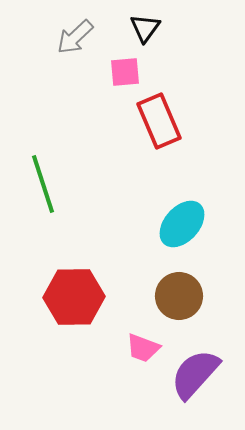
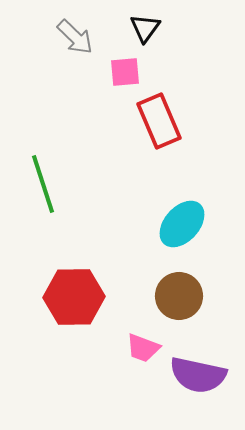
gray arrow: rotated 93 degrees counterclockwise
purple semicircle: moved 3 px right, 1 px down; rotated 120 degrees counterclockwise
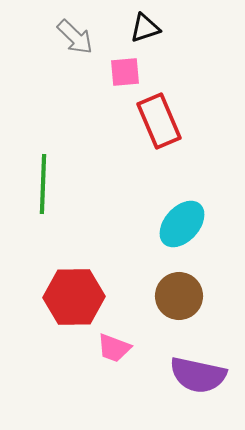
black triangle: rotated 36 degrees clockwise
green line: rotated 20 degrees clockwise
pink trapezoid: moved 29 px left
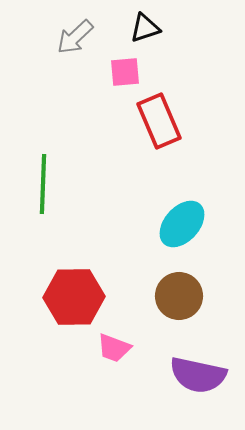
gray arrow: rotated 93 degrees clockwise
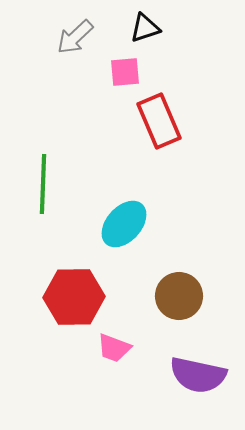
cyan ellipse: moved 58 px left
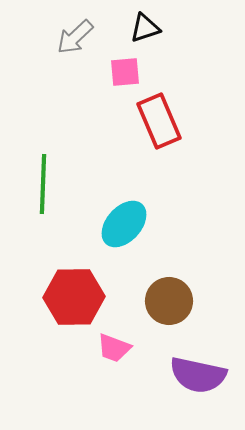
brown circle: moved 10 px left, 5 px down
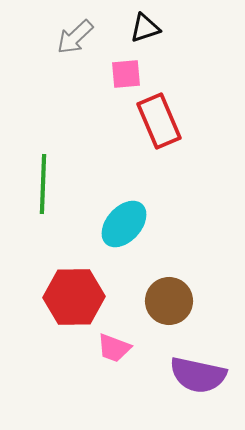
pink square: moved 1 px right, 2 px down
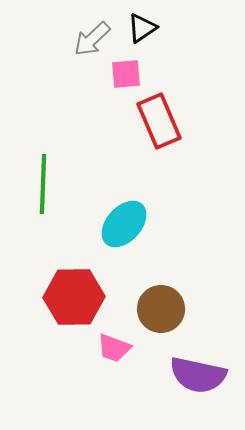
black triangle: moved 3 px left; rotated 16 degrees counterclockwise
gray arrow: moved 17 px right, 2 px down
brown circle: moved 8 px left, 8 px down
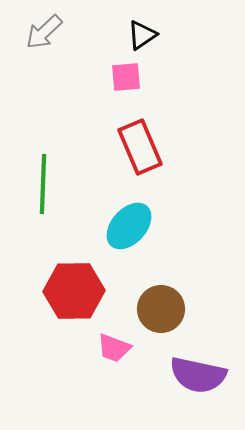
black triangle: moved 7 px down
gray arrow: moved 48 px left, 7 px up
pink square: moved 3 px down
red rectangle: moved 19 px left, 26 px down
cyan ellipse: moved 5 px right, 2 px down
red hexagon: moved 6 px up
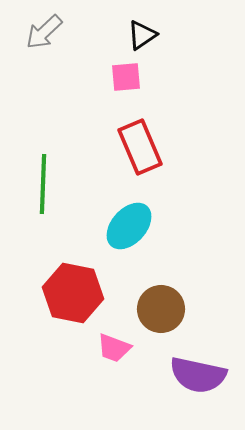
red hexagon: moved 1 px left, 2 px down; rotated 12 degrees clockwise
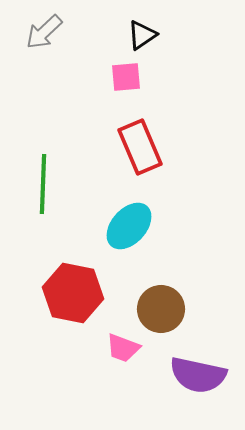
pink trapezoid: moved 9 px right
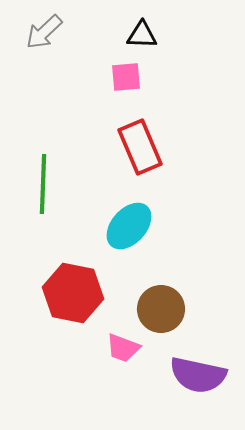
black triangle: rotated 36 degrees clockwise
